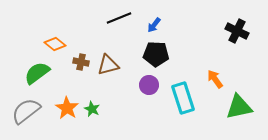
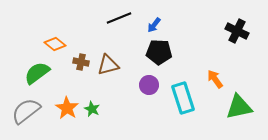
black pentagon: moved 3 px right, 2 px up
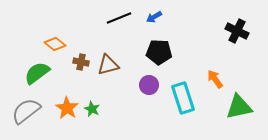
blue arrow: moved 8 px up; rotated 21 degrees clockwise
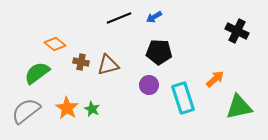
orange arrow: rotated 84 degrees clockwise
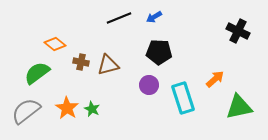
black cross: moved 1 px right
